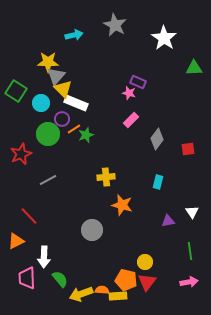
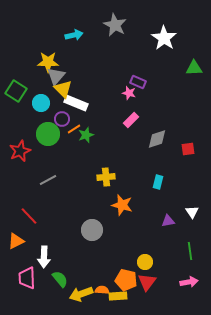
gray diamond: rotated 35 degrees clockwise
red star: moved 1 px left, 3 px up
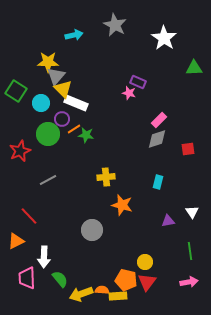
pink rectangle: moved 28 px right
green star: rotated 28 degrees clockwise
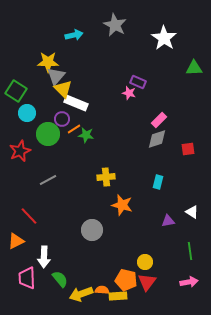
cyan circle: moved 14 px left, 10 px down
white triangle: rotated 24 degrees counterclockwise
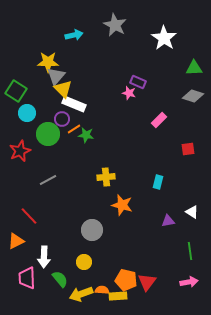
white rectangle: moved 2 px left, 1 px down
gray diamond: moved 36 px right, 43 px up; rotated 35 degrees clockwise
yellow circle: moved 61 px left
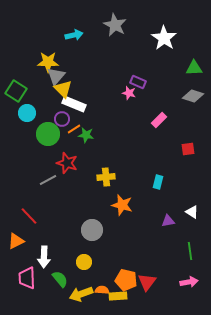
red star: moved 47 px right, 12 px down; rotated 30 degrees counterclockwise
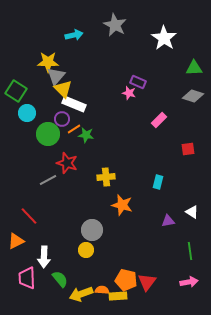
yellow circle: moved 2 px right, 12 px up
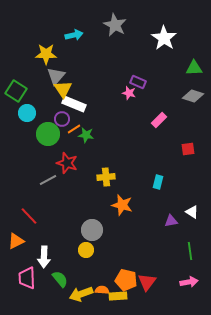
yellow star: moved 2 px left, 8 px up
yellow triangle: rotated 12 degrees clockwise
purple triangle: moved 3 px right
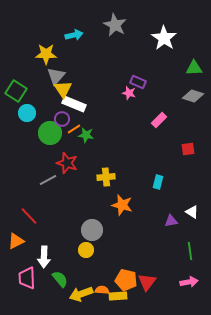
green circle: moved 2 px right, 1 px up
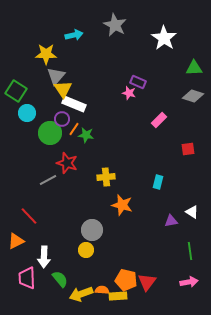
orange line: rotated 24 degrees counterclockwise
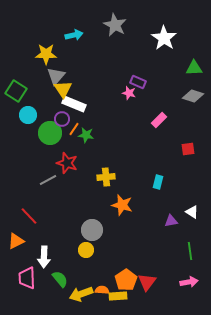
cyan circle: moved 1 px right, 2 px down
orange pentagon: rotated 25 degrees clockwise
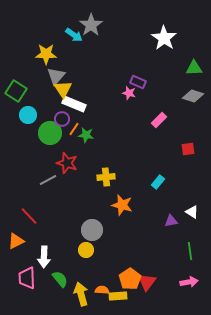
gray star: moved 24 px left; rotated 10 degrees clockwise
cyan arrow: rotated 48 degrees clockwise
cyan rectangle: rotated 24 degrees clockwise
orange pentagon: moved 4 px right, 1 px up
yellow arrow: rotated 95 degrees clockwise
